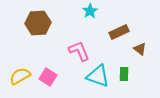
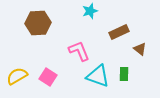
cyan star: rotated 14 degrees clockwise
yellow semicircle: moved 3 px left
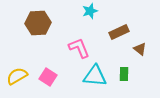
pink L-shape: moved 3 px up
cyan triangle: moved 3 px left; rotated 15 degrees counterclockwise
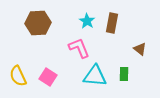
cyan star: moved 3 px left, 10 px down; rotated 21 degrees counterclockwise
brown rectangle: moved 7 px left, 9 px up; rotated 54 degrees counterclockwise
yellow semicircle: moved 1 px right; rotated 85 degrees counterclockwise
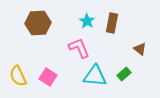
green rectangle: rotated 48 degrees clockwise
